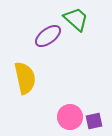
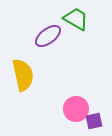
green trapezoid: rotated 12 degrees counterclockwise
yellow semicircle: moved 2 px left, 3 px up
pink circle: moved 6 px right, 8 px up
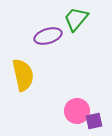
green trapezoid: rotated 80 degrees counterclockwise
purple ellipse: rotated 20 degrees clockwise
pink circle: moved 1 px right, 2 px down
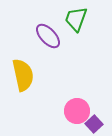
green trapezoid: rotated 20 degrees counterclockwise
purple ellipse: rotated 64 degrees clockwise
purple square: moved 3 px down; rotated 30 degrees counterclockwise
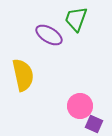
purple ellipse: moved 1 px right, 1 px up; rotated 16 degrees counterclockwise
pink circle: moved 3 px right, 5 px up
purple square: rotated 24 degrees counterclockwise
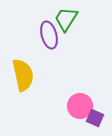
green trapezoid: moved 10 px left; rotated 12 degrees clockwise
purple ellipse: rotated 44 degrees clockwise
purple square: moved 1 px right, 6 px up
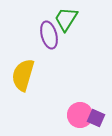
yellow semicircle: rotated 152 degrees counterclockwise
pink circle: moved 9 px down
purple square: moved 1 px right
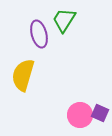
green trapezoid: moved 2 px left, 1 px down
purple ellipse: moved 10 px left, 1 px up
purple square: moved 4 px right, 5 px up
